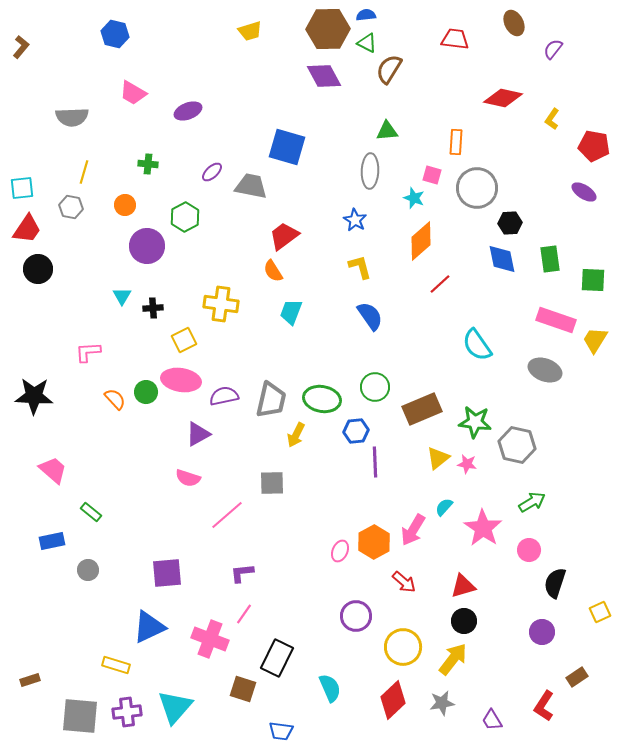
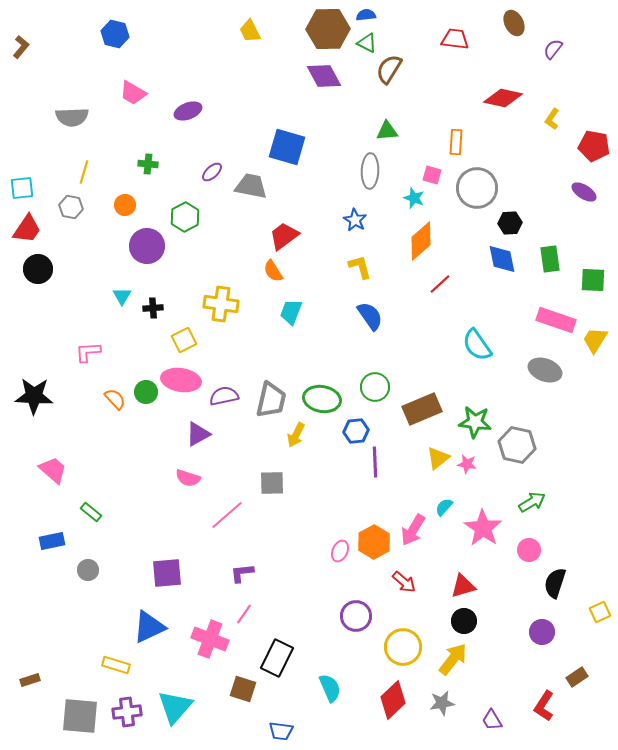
yellow trapezoid at (250, 31): rotated 80 degrees clockwise
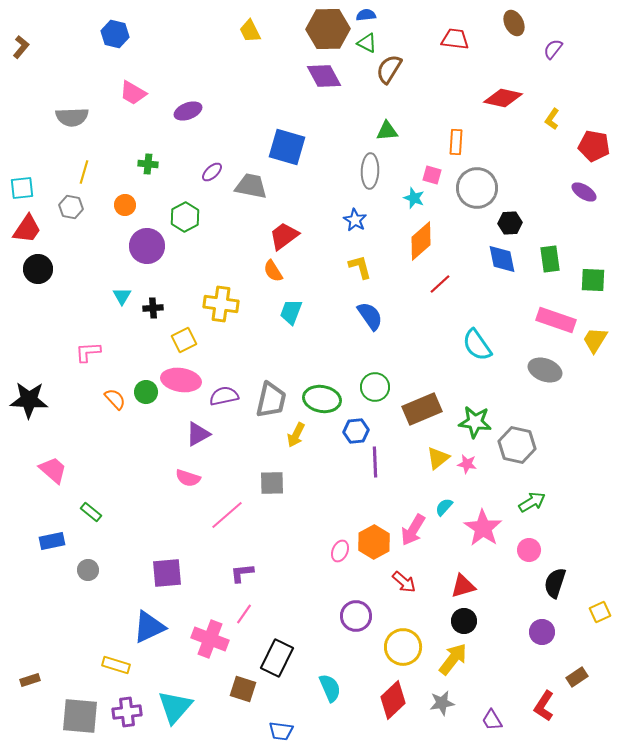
black star at (34, 396): moved 5 px left, 4 px down
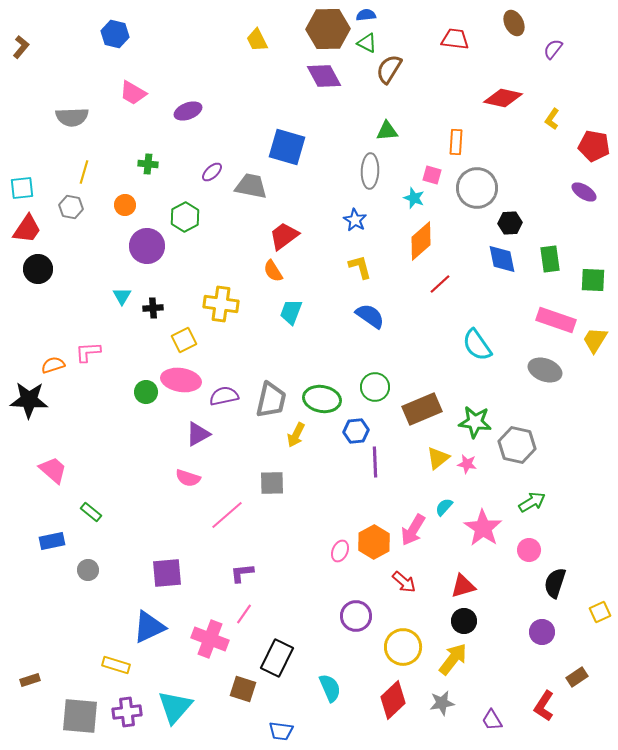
yellow trapezoid at (250, 31): moved 7 px right, 9 px down
blue semicircle at (370, 316): rotated 20 degrees counterclockwise
orange semicircle at (115, 399): moved 62 px left, 34 px up; rotated 65 degrees counterclockwise
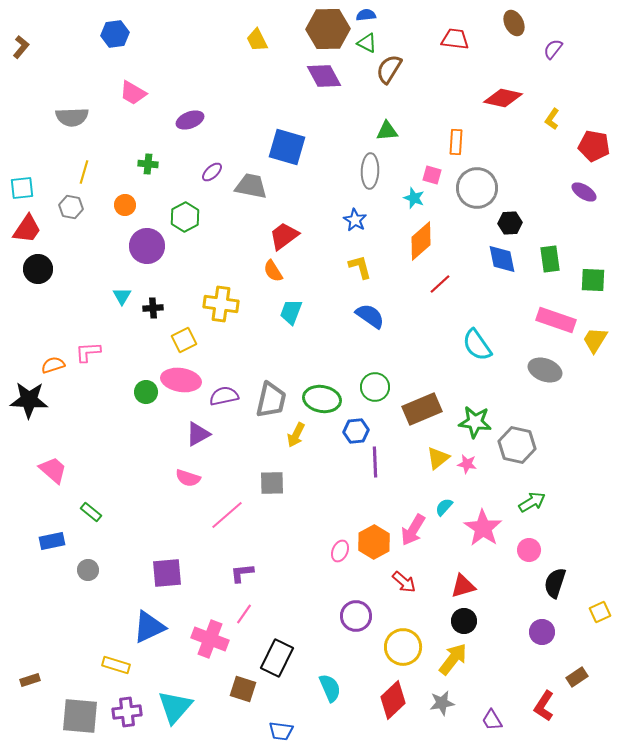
blue hexagon at (115, 34): rotated 20 degrees counterclockwise
purple ellipse at (188, 111): moved 2 px right, 9 px down
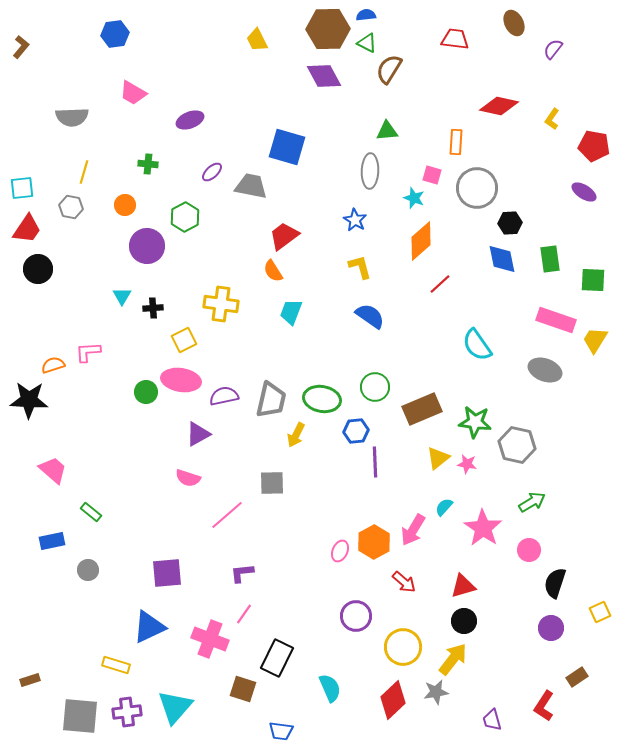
red diamond at (503, 98): moved 4 px left, 8 px down
purple circle at (542, 632): moved 9 px right, 4 px up
gray star at (442, 703): moved 6 px left, 11 px up
purple trapezoid at (492, 720): rotated 15 degrees clockwise
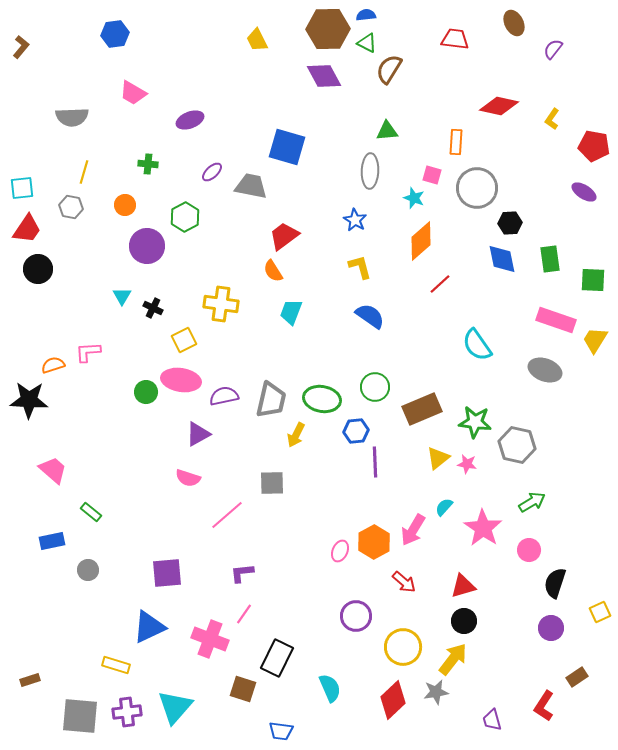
black cross at (153, 308): rotated 30 degrees clockwise
